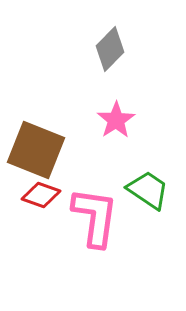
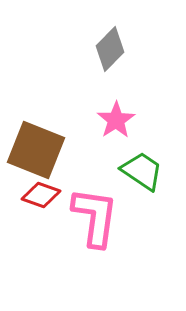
green trapezoid: moved 6 px left, 19 px up
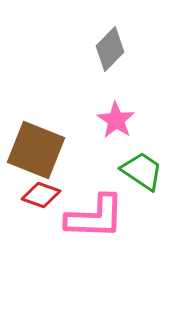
pink star: rotated 6 degrees counterclockwise
pink L-shape: rotated 84 degrees clockwise
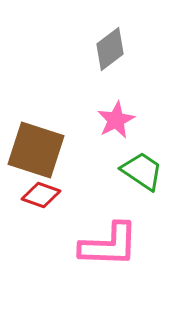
gray diamond: rotated 9 degrees clockwise
pink star: rotated 12 degrees clockwise
brown square: rotated 4 degrees counterclockwise
pink L-shape: moved 14 px right, 28 px down
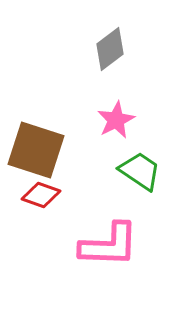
green trapezoid: moved 2 px left
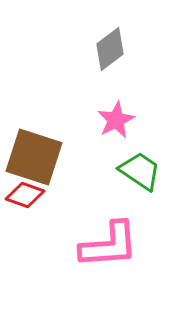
brown square: moved 2 px left, 7 px down
red diamond: moved 16 px left
pink L-shape: rotated 6 degrees counterclockwise
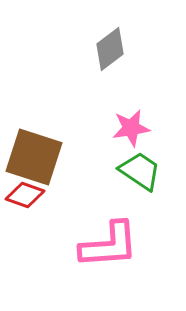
pink star: moved 15 px right, 8 px down; rotated 18 degrees clockwise
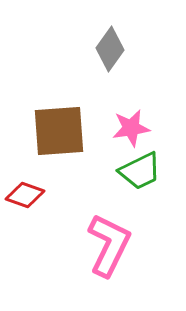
gray diamond: rotated 18 degrees counterclockwise
brown square: moved 25 px right, 26 px up; rotated 22 degrees counterclockwise
green trapezoid: rotated 120 degrees clockwise
pink L-shape: rotated 60 degrees counterclockwise
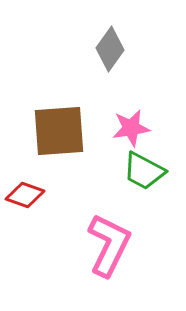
green trapezoid: moved 4 px right; rotated 54 degrees clockwise
